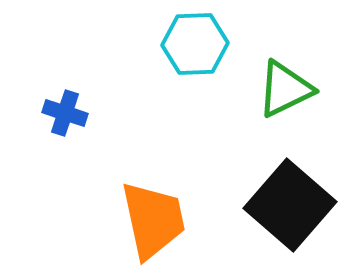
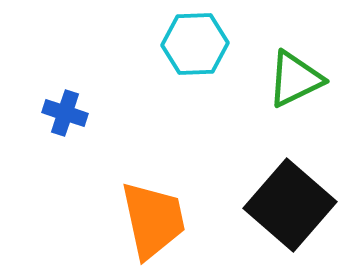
green triangle: moved 10 px right, 10 px up
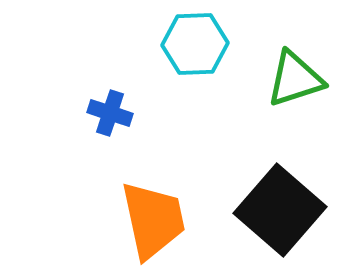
green triangle: rotated 8 degrees clockwise
blue cross: moved 45 px right
black square: moved 10 px left, 5 px down
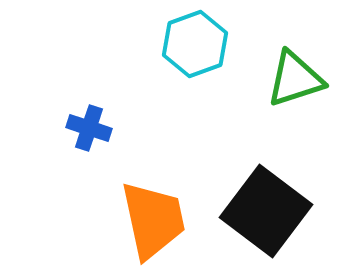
cyan hexagon: rotated 18 degrees counterclockwise
blue cross: moved 21 px left, 15 px down
black square: moved 14 px left, 1 px down; rotated 4 degrees counterclockwise
